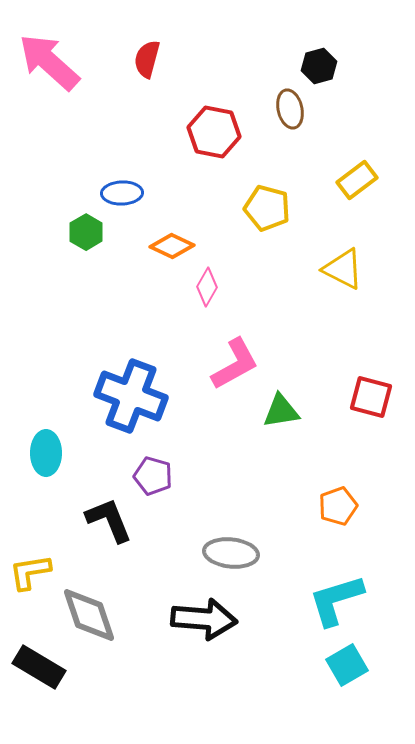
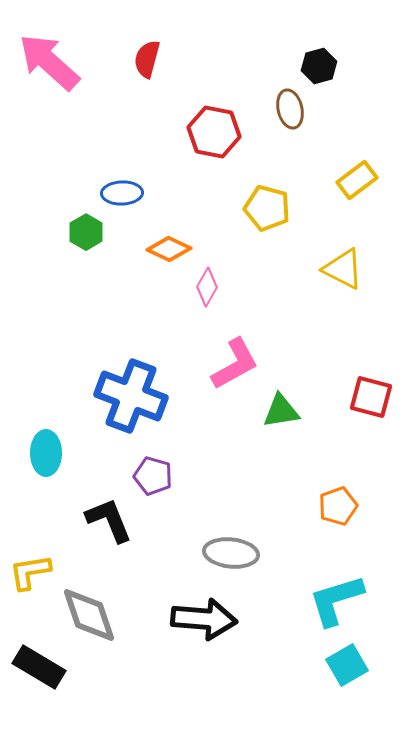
orange diamond: moved 3 px left, 3 px down
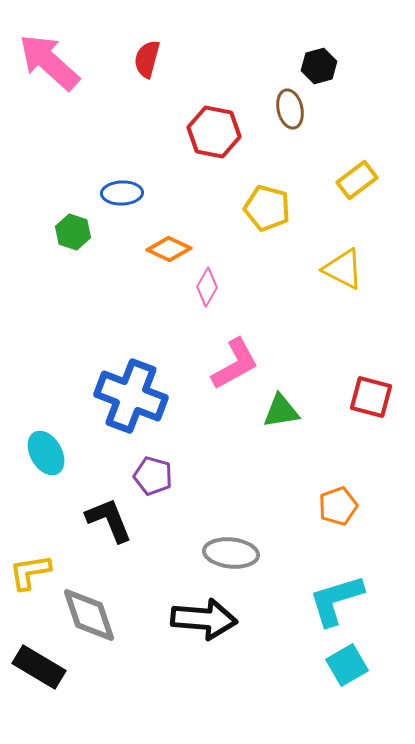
green hexagon: moved 13 px left; rotated 12 degrees counterclockwise
cyan ellipse: rotated 30 degrees counterclockwise
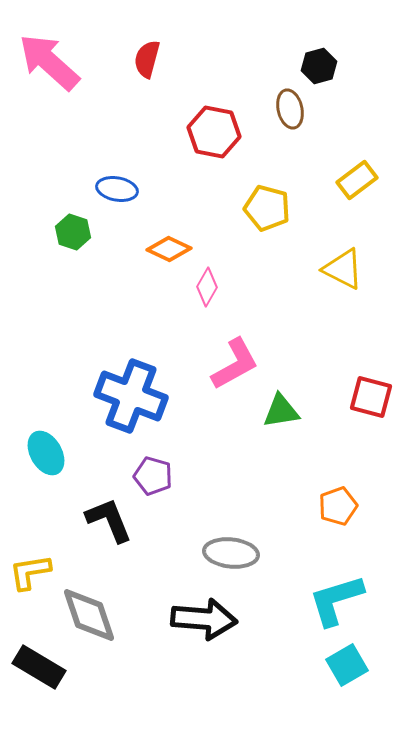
blue ellipse: moved 5 px left, 4 px up; rotated 12 degrees clockwise
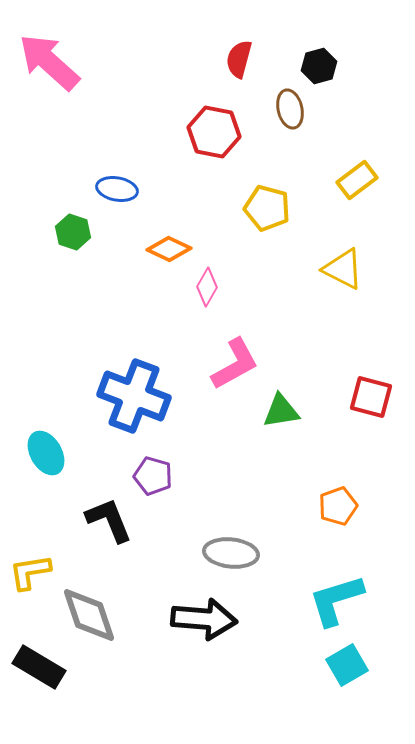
red semicircle: moved 92 px right
blue cross: moved 3 px right
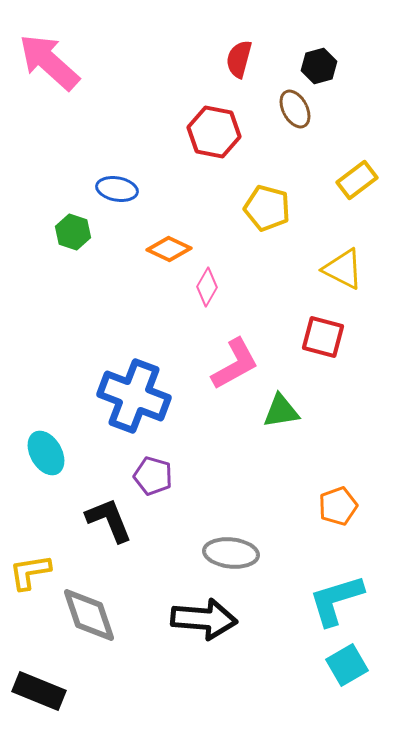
brown ellipse: moved 5 px right; rotated 15 degrees counterclockwise
red square: moved 48 px left, 60 px up
black rectangle: moved 24 px down; rotated 9 degrees counterclockwise
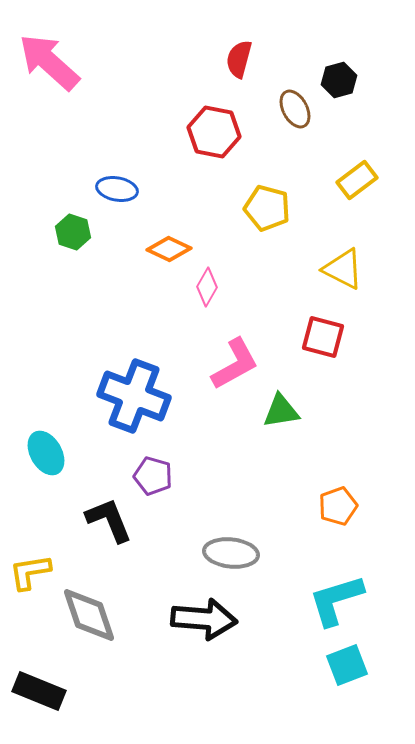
black hexagon: moved 20 px right, 14 px down
cyan square: rotated 9 degrees clockwise
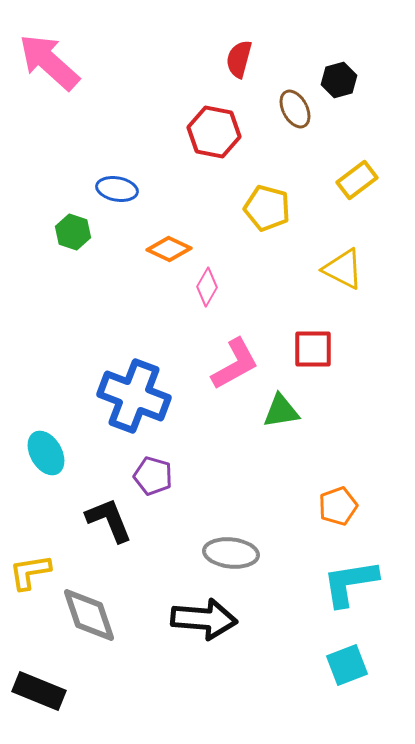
red square: moved 10 px left, 12 px down; rotated 15 degrees counterclockwise
cyan L-shape: moved 14 px right, 17 px up; rotated 8 degrees clockwise
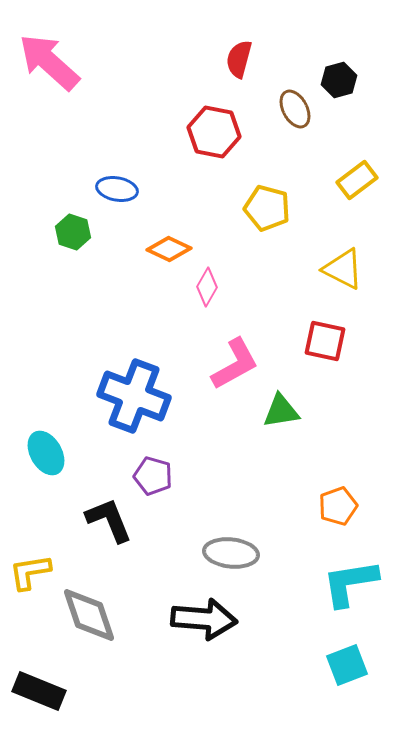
red square: moved 12 px right, 8 px up; rotated 12 degrees clockwise
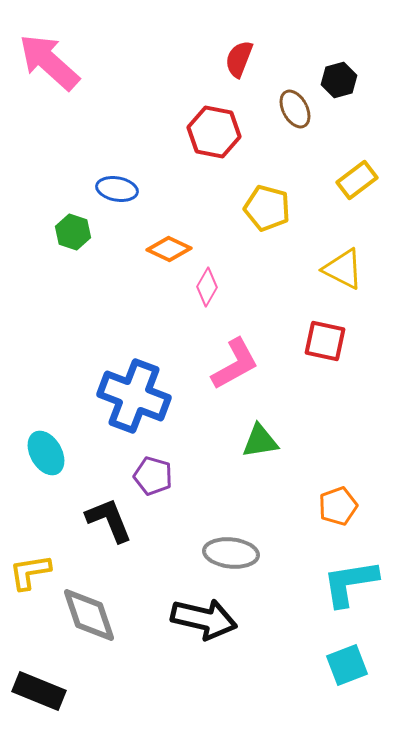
red semicircle: rotated 6 degrees clockwise
green triangle: moved 21 px left, 30 px down
black arrow: rotated 8 degrees clockwise
